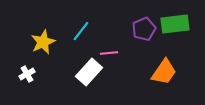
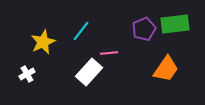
orange trapezoid: moved 2 px right, 3 px up
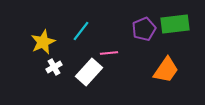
orange trapezoid: moved 1 px down
white cross: moved 27 px right, 7 px up
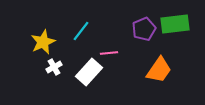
orange trapezoid: moved 7 px left
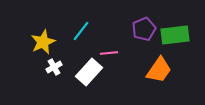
green rectangle: moved 11 px down
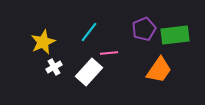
cyan line: moved 8 px right, 1 px down
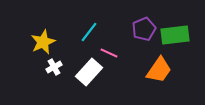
pink line: rotated 30 degrees clockwise
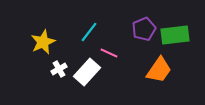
white cross: moved 5 px right, 2 px down
white rectangle: moved 2 px left
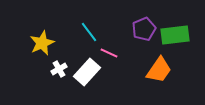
cyan line: rotated 75 degrees counterclockwise
yellow star: moved 1 px left, 1 px down
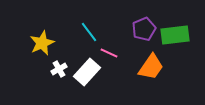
orange trapezoid: moved 8 px left, 3 px up
